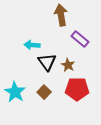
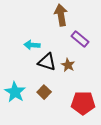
black triangle: rotated 36 degrees counterclockwise
red pentagon: moved 6 px right, 14 px down
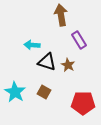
purple rectangle: moved 1 px left, 1 px down; rotated 18 degrees clockwise
brown square: rotated 16 degrees counterclockwise
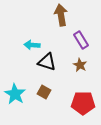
purple rectangle: moved 2 px right
brown star: moved 12 px right
cyan star: moved 2 px down
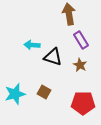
brown arrow: moved 8 px right, 1 px up
black triangle: moved 6 px right, 5 px up
cyan star: rotated 25 degrees clockwise
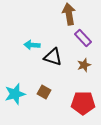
purple rectangle: moved 2 px right, 2 px up; rotated 12 degrees counterclockwise
brown star: moved 4 px right; rotated 24 degrees clockwise
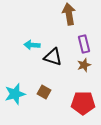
purple rectangle: moved 1 px right, 6 px down; rotated 30 degrees clockwise
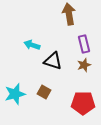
cyan arrow: rotated 14 degrees clockwise
black triangle: moved 4 px down
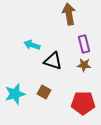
brown star: rotated 24 degrees clockwise
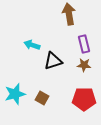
black triangle: rotated 36 degrees counterclockwise
brown square: moved 2 px left, 6 px down
red pentagon: moved 1 px right, 4 px up
